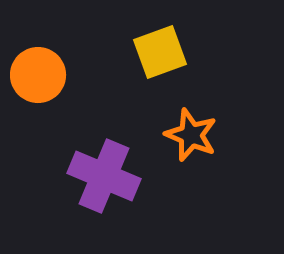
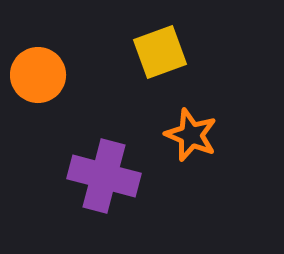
purple cross: rotated 8 degrees counterclockwise
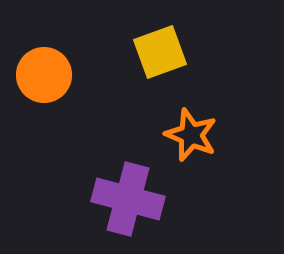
orange circle: moved 6 px right
purple cross: moved 24 px right, 23 px down
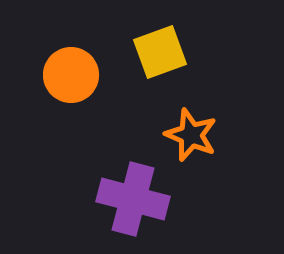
orange circle: moved 27 px right
purple cross: moved 5 px right
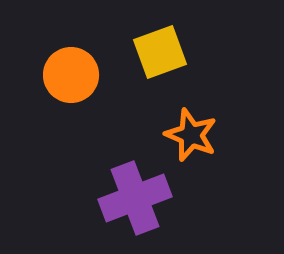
purple cross: moved 2 px right, 1 px up; rotated 36 degrees counterclockwise
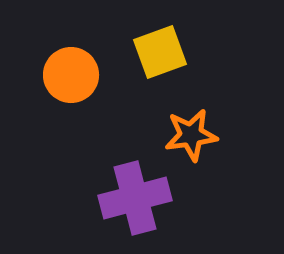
orange star: rotated 30 degrees counterclockwise
purple cross: rotated 6 degrees clockwise
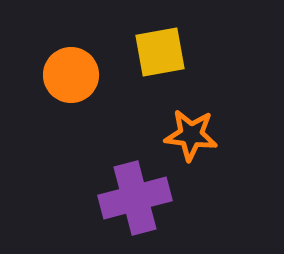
yellow square: rotated 10 degrees clockwise
orange star: rotated 14 degrees clockwise
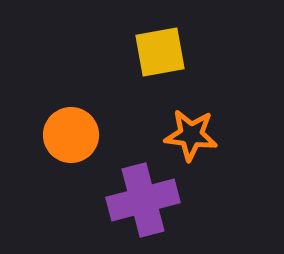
orange circle: moved 60 px down
purple cross: moved 8 px right, 2 px down
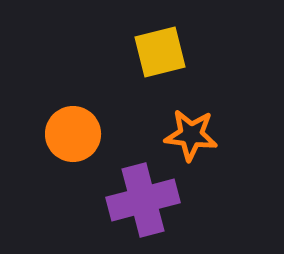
yellow square: rotated 4 degrees counterclockwise
orange circle: moved 2 px right, 1 px up
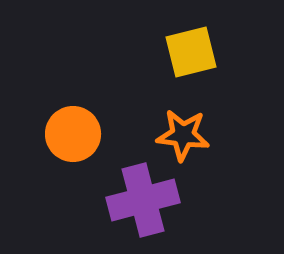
yellow square: moved 31 px right
orange star: moved 8 px left
